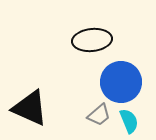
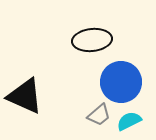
black triangle: moved 5 px left, 12 px up
cyan semicircle: rotated 95 degrees counterclockwise
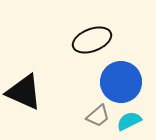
black ellipse: rotated 15 degrees counterclockwise
black triangle: moved 1 px left, 4 px up
gray trapezoid: moved 1 px left, 1 px down
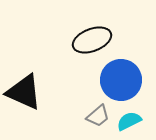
blue circle: moved 2 px up
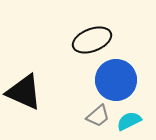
blue circle: moved 5 px left
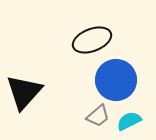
black triangle: rotated 48 degrees clockwise
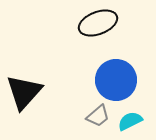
black ellipse: moved 6 px right, 17 px up
cyan semicircle: moved 1 px right
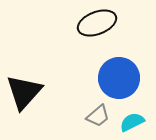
black ellipse: moved 1 px left
blue circle: moved 3 px right, 2 px up
cyan semicircle: moved 2 px right, 1 px down
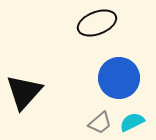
gray trapezoid: moved 2 px right, 7 px down
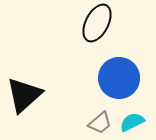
black ellipse: rotated 42 degrees counterclockwise
black triangle: moved 3 px down; rotated 6 degrees clockwise
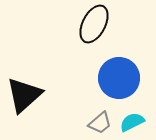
black ellipse: moved 3 px left, 1 px down
